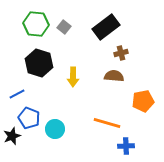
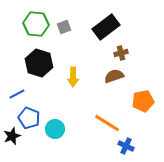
gray square: rotated 32 degrees clockwise
brown semicircle: rotated 24 degrees counterclockwise
orange line: rotated 16 degrees clockwise
blue cross: rotated 28 degrees clockwise
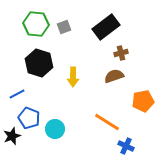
orange line: moved 1 px up
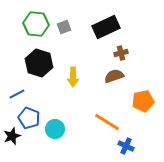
black rectangle: rotated 12 degrees clockwise
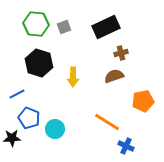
black star: moved 2 px down; rotated 18 degrees clockwise
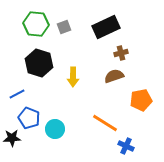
orange pentagon: moved 2 px left, 1 px up
orange line: moved 2 px left, 1 px down
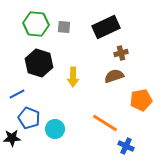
gray square: rotated 24 degrees clockwise
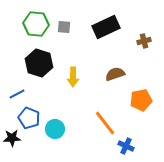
brown cross: moved 23 px right, 12 px up
brown semicircle: moved 1 px right, 2 px up
orange line: rotated 20 degrees clockwise
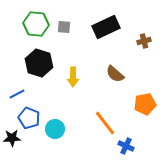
brown semicircle: rotated 120 degrees counterclockwise
orange pentagon: moved 4 px right, 4 px down
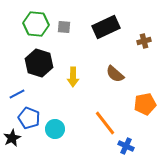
black star: rotated 24 degrees counterclockwise
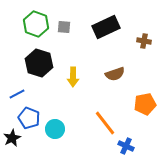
green hexagon: rotated 15 degrees clockwise
brown cross: rotated 24 degrees clockwise
brown semicircle: rotated 60 degrees counterclockwise
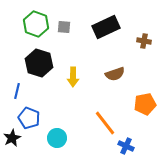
blue line: moved 3 px up; rotated 49 degrees counterclockwise
cyan circle: moved 2 px right, 9 px down
